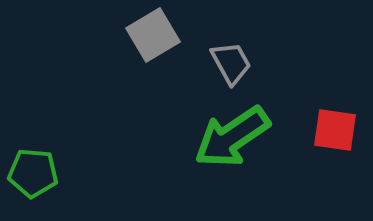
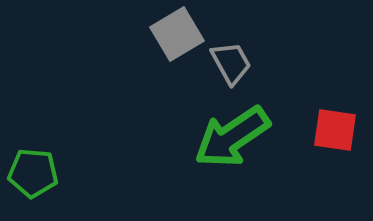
gray square: moved 24 px right, 1 px up
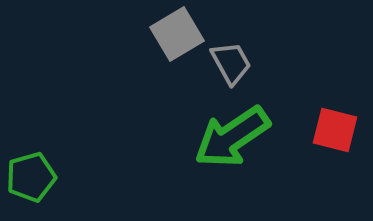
red square: rotated 6 degrees clockwise
green pentagon: moved 2 px left, 4 px down; rotated 21 degrees counterclockwise
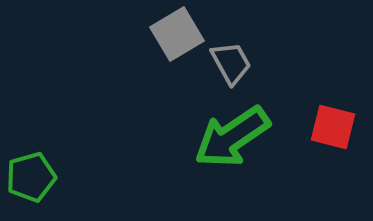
red square: moved 2 px left, 3 px up
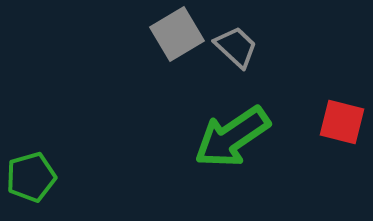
gray trapezoid: moved 5 px right, 16 px up; rotated 18 degrees counterclockwise
red square: moved 9 px right, 5 px up
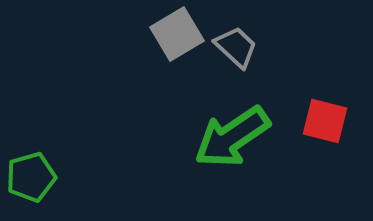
red square: moved 17 px left, 1 px up
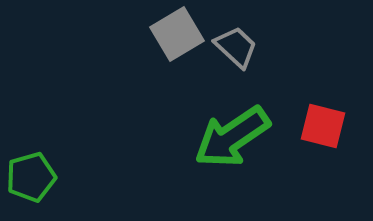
red square: moved 2 px left, 5 px down
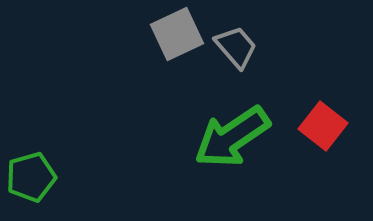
gray square: rotated 6 degrees clockwise
gray trapezoid: rotated 6 degrees clockwise
red square: rotated 24 degrees clockwise
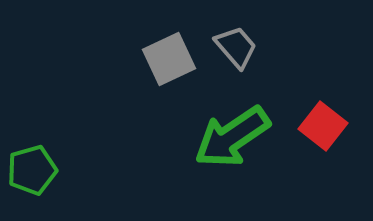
gray square: moved 8 px left, 25 px down
green pentagon: moved 1 px right, 7 px up
